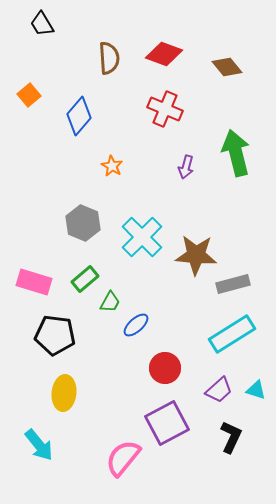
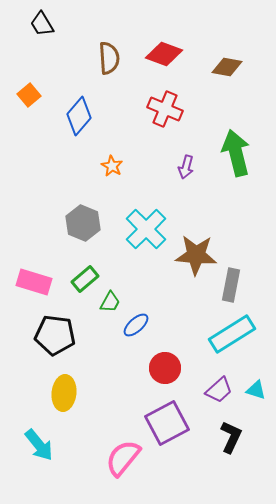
brown diamond: rotated 40 degrees counterclockwise
cyan cross: moved 4 px right, 8 px up
gray rectangle: moved 2 px left, 1 px down; rotated 64 degrees counterclockwise
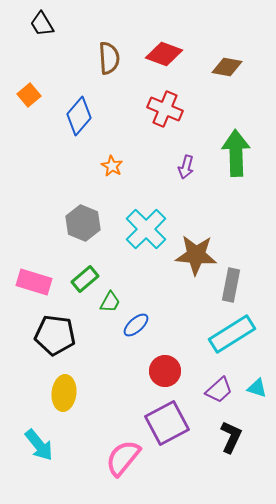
green arrow: rotated 12 degrees clockwise
red circle: moved 3 px down
cyan triangle: moved 1 px right, 2 px up
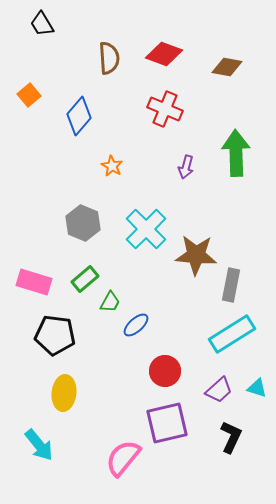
purple square: rotated 15 degrees clockwise
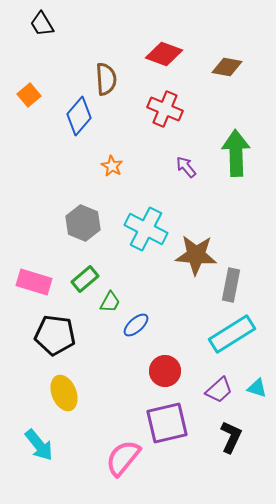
brown semicircle: moved 3 px left, 21 px down
purple arrow: rotated 125 degrees clockwise
cyan cross: rotated 18 degrees counterclockwise
yellow ellipse: rotated 28 degrees counterclockwise
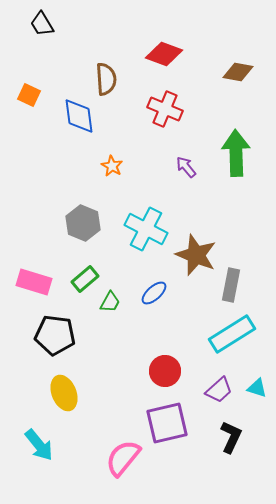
brown diamond: moved 11 px right, 5 px down
orange square: rotated 25 degrees counterclockwise
blue diamond: rotated 48 degrees counterclockwise
brown star: rotated 18 degrees clockwise
blue ellipse: moved 18 px right, 32 px up
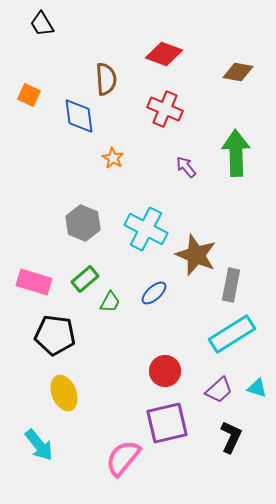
orange star: moved 1 px right, 8 px up
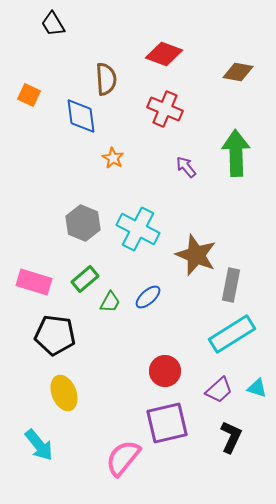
black trapezoid: moved 11 px right
blue diamond: moved 2 px right
cyan cross: moved 8 px left
blue ellipse: moved 6 px left, 4 px down
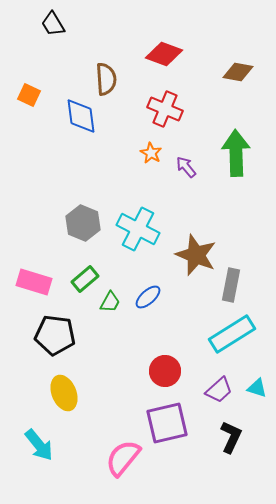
orange star: moved 38 px right, 5 px up
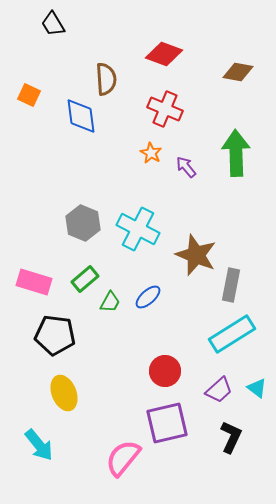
cyan triangle: rotated 20 degrees clockwise
